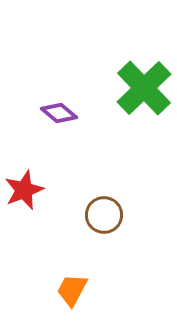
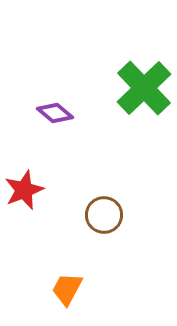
purple diamond: moved 4 px left
orange trapezoid: moved 5 px left, 1 px up
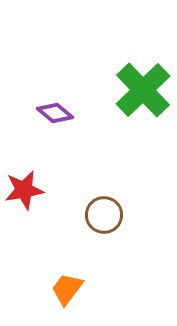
green cross: moved 1 px left, 2 px down
red star: rotated 12 degrees clockwise
orange trapezoid: rotated 9 degrees clockwise
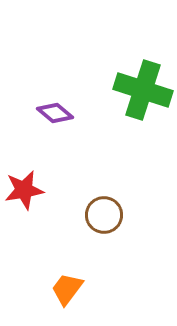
green cross: rotated 28 degrees counterclockwise
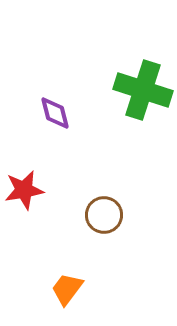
purple diamond: rotated 36 degrees clockwise
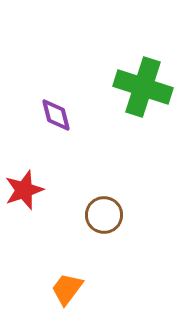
green cross: moved 3 px up
purple diamond: moved 1 px right, 2 px down
red star: rotated 9 degrees counterclockwise
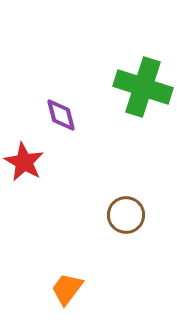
purple diamond: moved 5 px right
red star: moved 28 px up; rotated 24 degrees counterclockwise
brown circle: moved 22 px right
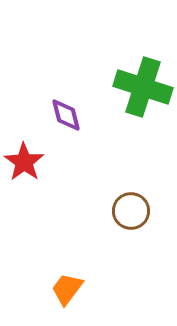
purple diamond: moved 5 px right
red star: rotated 6 degrees clockwise
brown circle: moved 5 px right, 4 px up
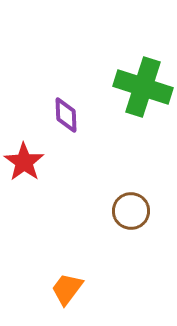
purple diamond: rotated 12 degrees clockwise
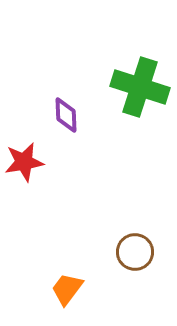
green cross: moved 3 px left
red star: rotated 27 degrees clockwise
brown circle: moved 4 px right, 41 px down
